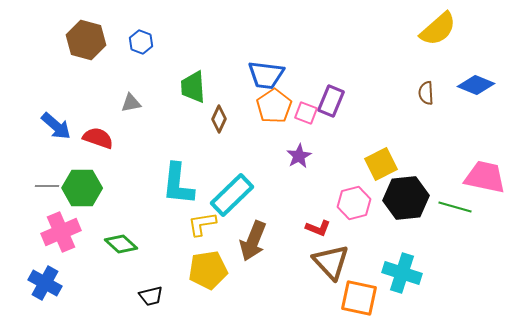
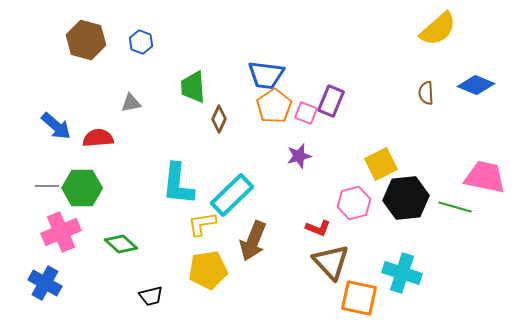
red semicircle: rotated 24 degrees counterclockwise
purple star: rotated 15 degrees clockwise
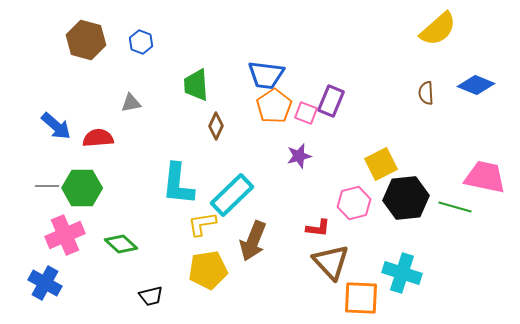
green trapezoid: moved 3 px right, 2 px up
brown diamond: moved 3 px left, 7 px down
red L-shape: rotated 15 degrees counterclockwise
pink cross: moved 4 px right, 3 px down
orange square: moved 2 px right; rotated 9 degrees counterclockwise
